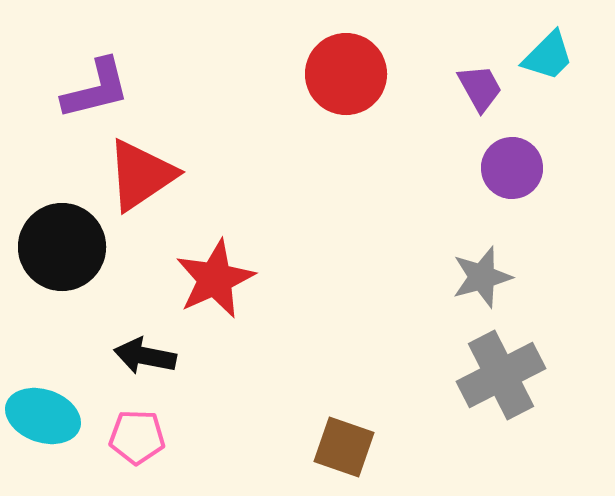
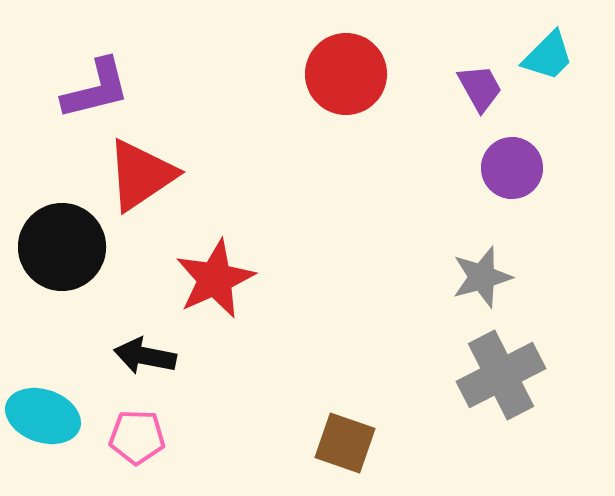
brown square: moved 1 px right, 4 px up
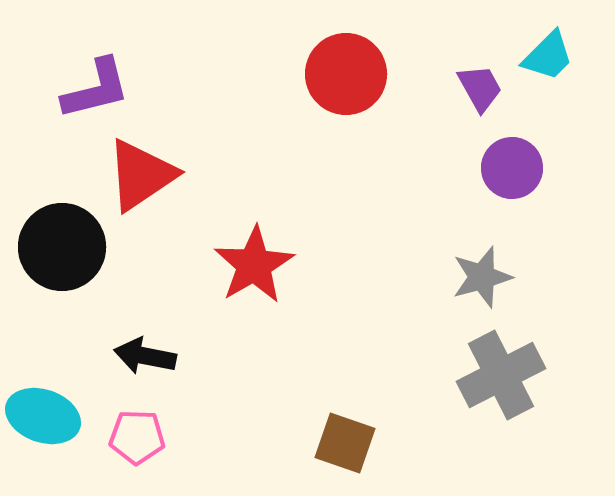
red star: moved 39 px right, 14 px up; rotated 6 degrees counterclockwise
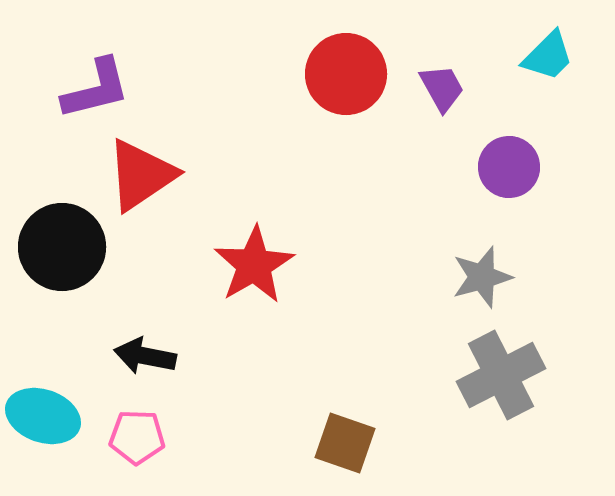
purple trapezoid: moved 38 px left
purple circle: moved 3 px left, 1 px up
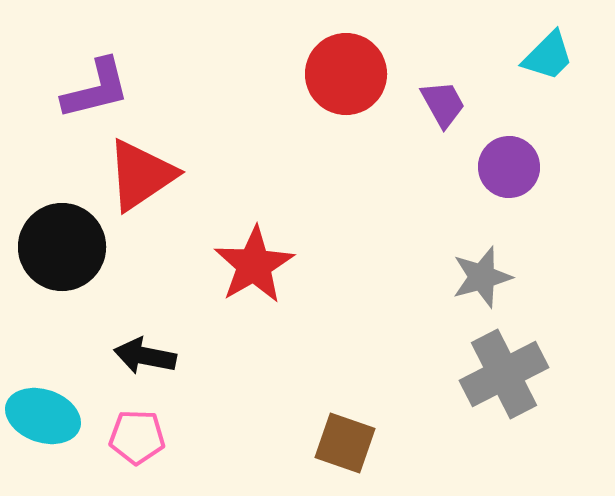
purple trapezoid: moved 1 px right, 16 px down
gray cross: moved 3 px right, 1 px up
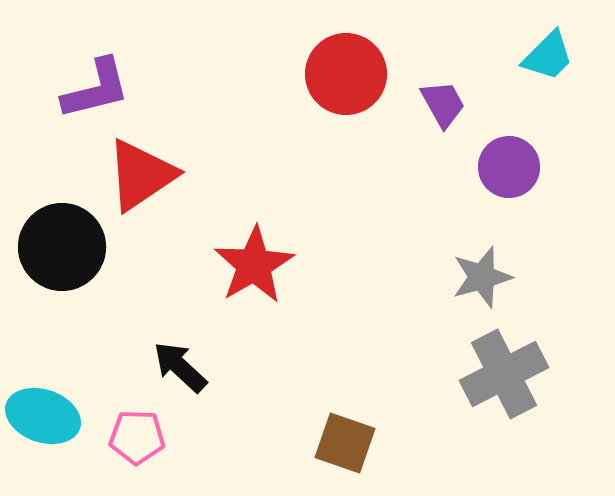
black arrow: moved 35 px right, 11 px down; rotated 32 degrees clockwise
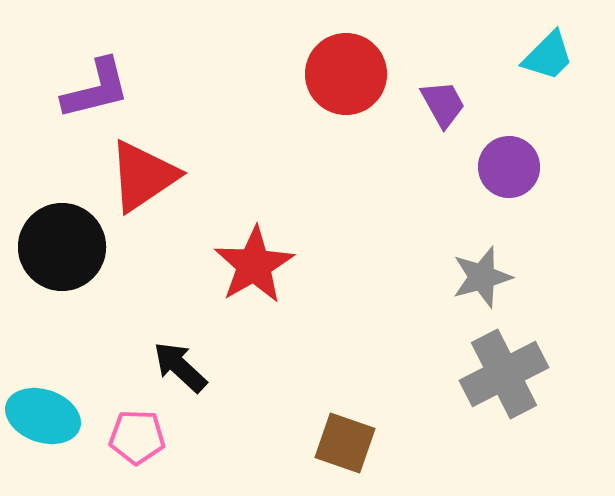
red triangle: moved 2 px right, 1 px down
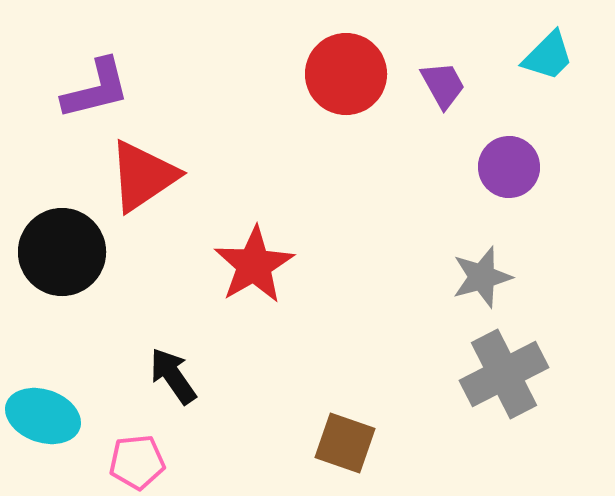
purple trapezoid: moved 19 px up
black circle: moved 5 px down
black arrow: moved 7 px left, 9 px down; rotated 12 degrees clockwise
pink pentagon: moved 25 px down; rotated 8 degrees counterclockwise
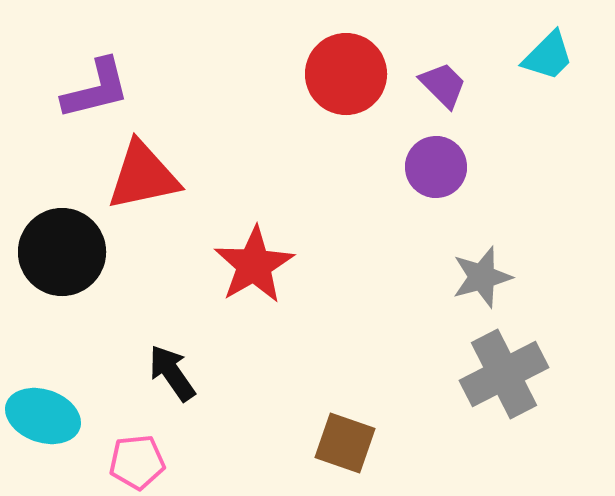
purple trapezoid: rotated 16 degrees counterclockwise
purple circle: moved 73 px left
red triangle: rotated 22 degrees clockwise
black arrow: moved 1 px left, 3 px up
